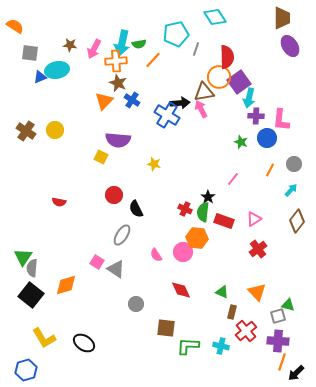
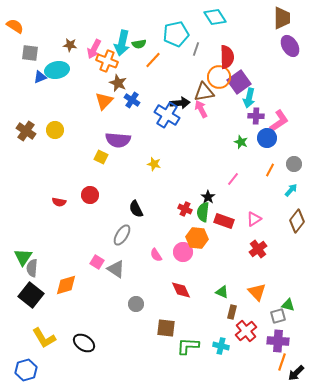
orange cross at (116, 61): moved 9 px left; rotated 25 degrees clockwise
pink L-shape at (281, 120): moved 2 px left, 1 px down; rotated 130 degrees counterclockwise
red circle at (114, 195): moved 24 px left
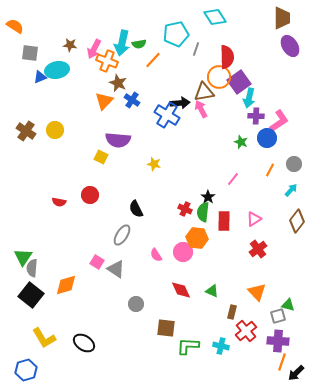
red rectangle at (224, 221): rotated 72 degrees clockwise
green triangle at (222, 292): moved 10 px left, 1 px up
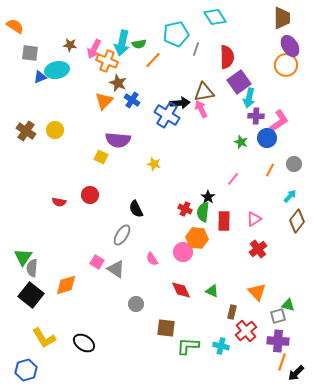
orange circle at (219, 77): moved 67 px right, 12 px up
cyan arrow at (291, 190): moved 1 px left, 6 px down
pink semicircle at (156, 255): moved 4 px left, 4 px down
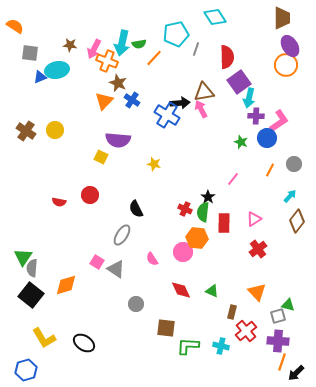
orange line at (153, 60): moved 1 px right, 2 px up
red rectangle at (224, 221): moved 2 px down
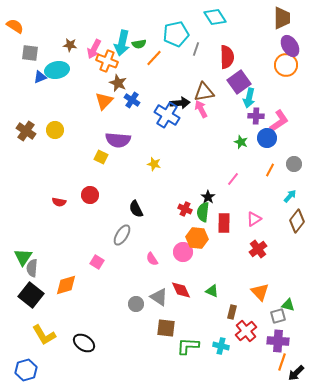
gray triangle at (116, 269): moved 43 px right, 28 px down
orange triangle at (257, 292): moved 3 px right
yellow L-shape at (44, 338): moved 3 px up
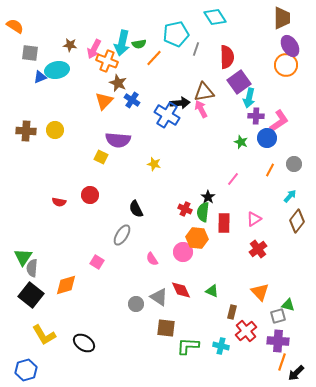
brown cross at (26, 131): rotated 30 degrees counterclockwise
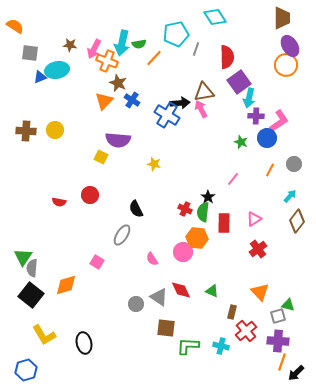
black ellipse at (84, 343): rotated 45 degrees clockwise
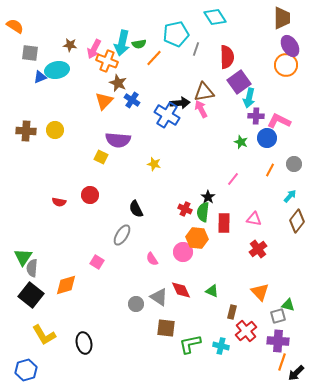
pink L-shape at (279, 121): rotated 120 degrees counterclockwise
pink triangle at (254, 219): rotated 42 degrees clockwise
green L-shape at (188, 346): moved 2 px right, 2 px up; rotated 15 degrees counterclockwise
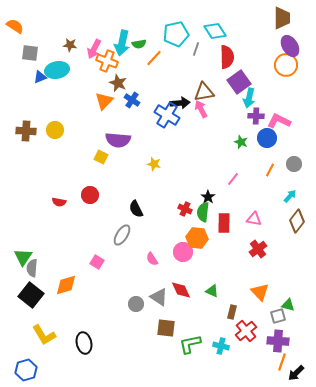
cyan diamond at (215, 17): moved 14 px down
